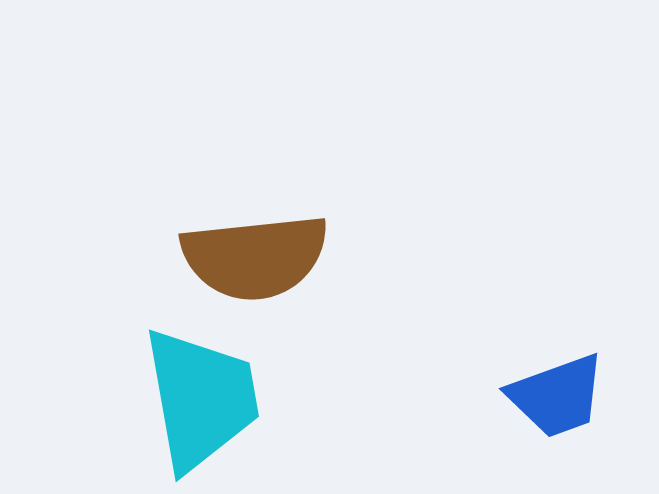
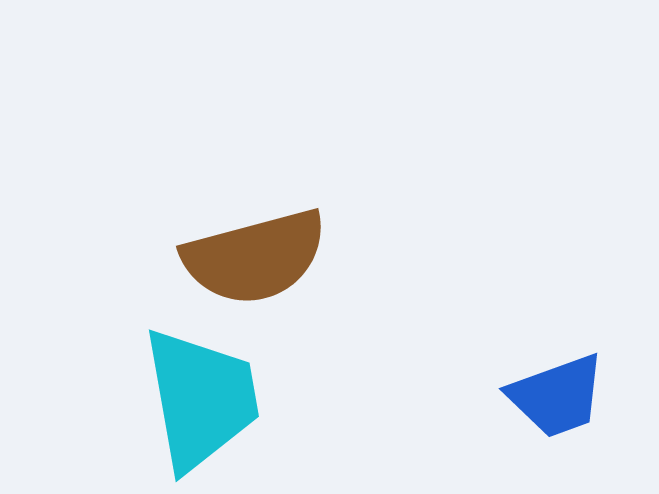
brown semicircle: rotated 9 degrees counterclockwise
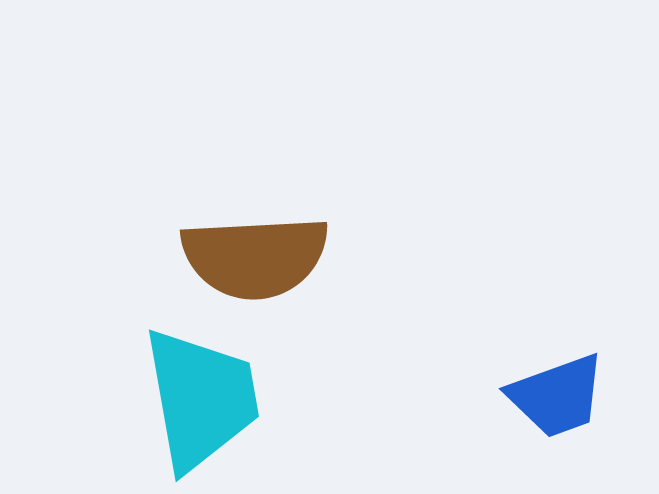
brown semicircle: rotated 12 degrees clockwise
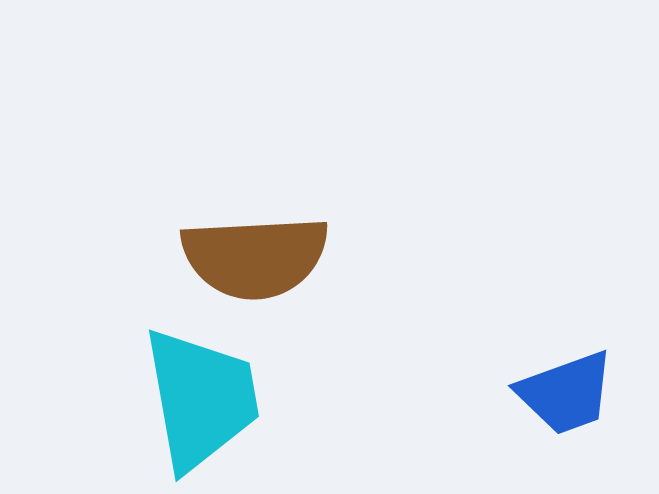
blue trapezoid: moved 9 px right, 3 px up
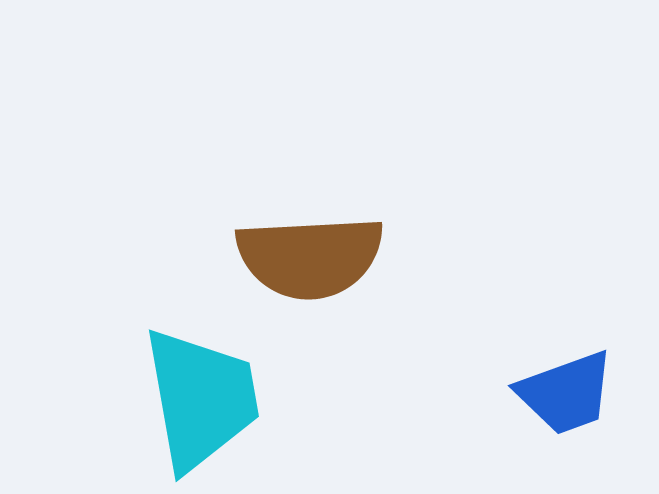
brown semicircle: moved 55 px right
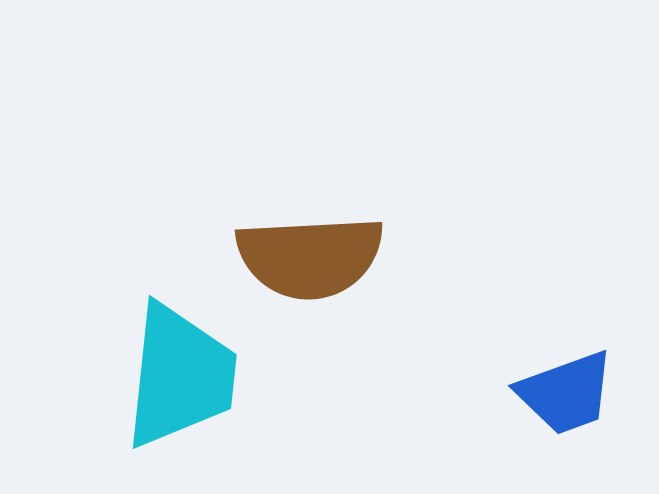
cyan trapezoid: moved 21 px left, 23 px up; rotated 16 degrees clockwise
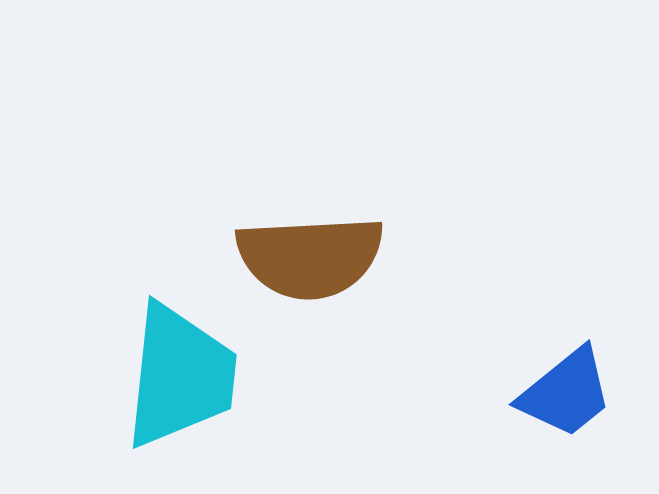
blue trapezoid: rotated 19 degrees counterclockwise
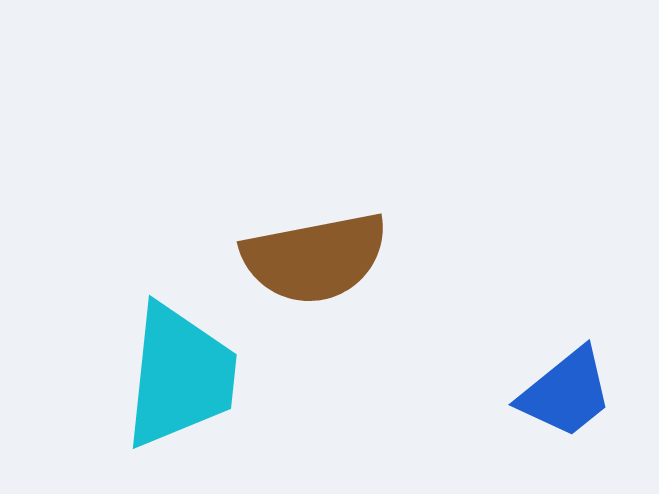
brown semicircle: moved 5 px right, 1 px down; rotated 8 degrees counterclockwise
